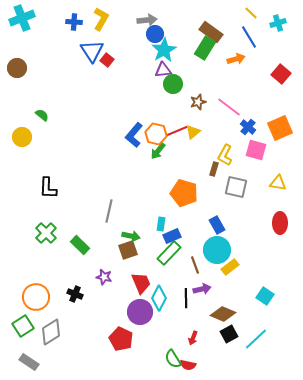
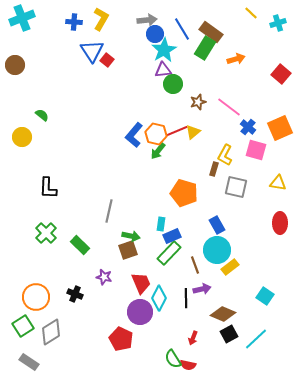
blue line at (249, 37): moved 67 px left, 8 px up
brown circle at (17, 68): moved 2 px left, 3 px up
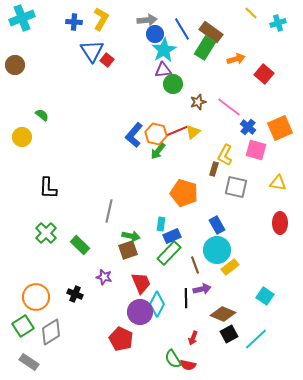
red square at (281, 74): moved 17 px left
cyan diamond at (159, 298): moved 2 px left, 6 px down
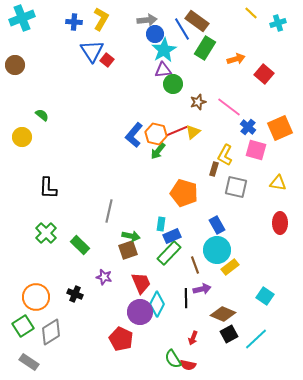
brown rectangle at (211, 32): moved 14 px left, 11 px up
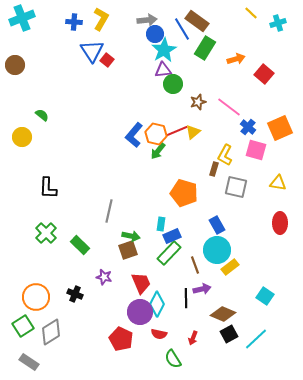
red semicircle at (188, 365): moved 29 px left, 31 px up
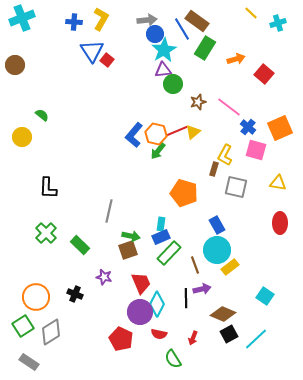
blue rectangle at (172, 236): moved 11 px left, 1 px down
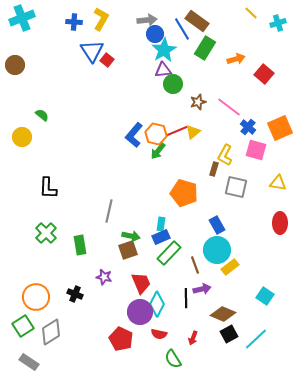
green rectangle at (80, 245): rotated 36 degrees clockwise
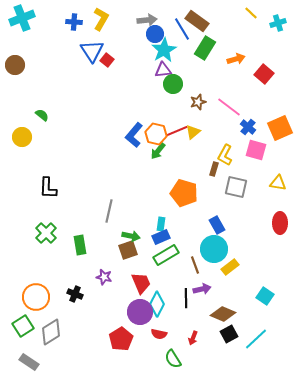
cyan circle at (217, 250): moved 3 px left, 1 px up
green rectangle at (169, 253): moved 3 px left, 2 px down; rotated 15 degrees clockwise
red pentagon at (121, 339): rotated 15 degrees clockwise
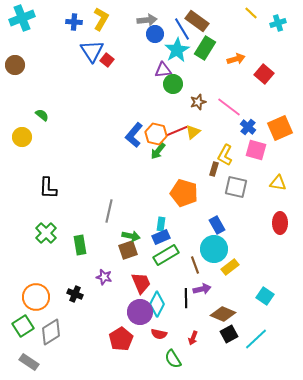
cyan star at (164, 50): moved 13 px right
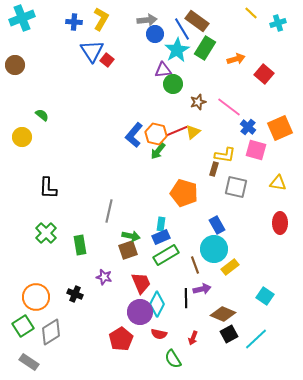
yellow L-shape at (225, 155): rotated 110 degrees counterclockwise
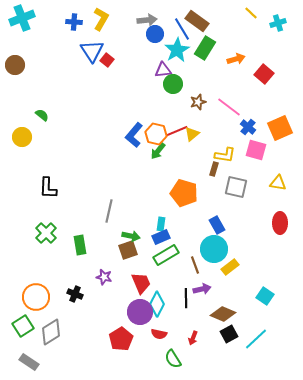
yellow triangle at (193, 132): moved 1 px left, 2 px down
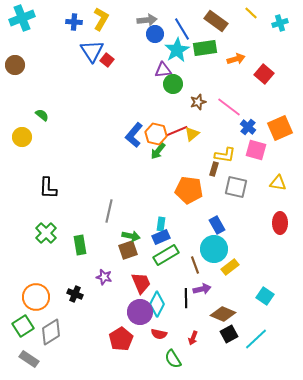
brown rectangle at (197, 21): moved 19 px right
cyan cross at (278, 23): moved 2 px right
green rectangle at (205, 48): rotated 50 degrees clockwise
orange pentagon at (184, 193): moved 5 px right, 3 px up; rotated 8 degrees counterclockwise
gray rectangle at (29, 362): moved 3 px up
